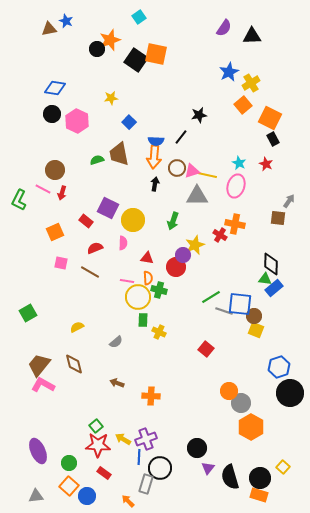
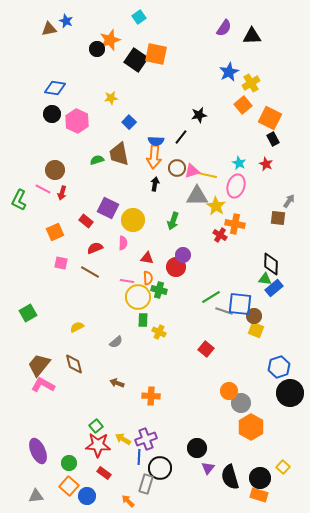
yellow star at (195, 245): moved 21 px right, 39 px up; rotated 18 degrees counterclockwise
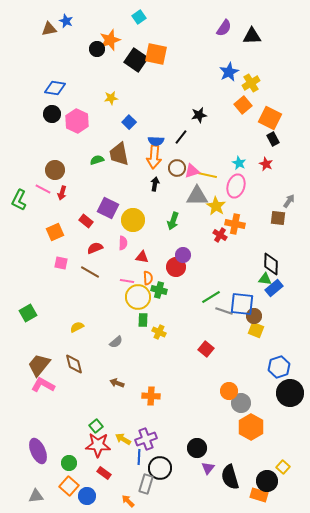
red triangle at (147, 258): moved 5 px left, 1 px up
blue square at (240, 304): moved 2 px right
black circle at (260, 478): moved 7 px right, 3 px down
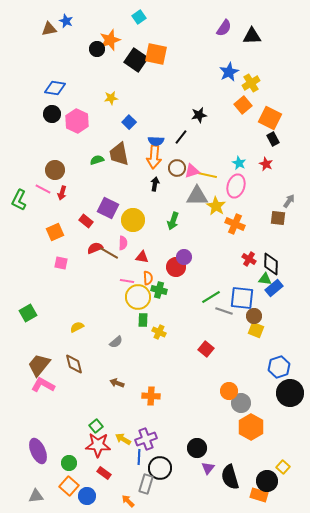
orange cross at (235, 224): rotated 12 degrees clockwise
red cross at (220, 235): moved 29 px right, 24 px down
purple circle at (183, 255): moved 1 px right, 2 px down
brown line at (90, 272): moved 19 px right, 19 px up
blue square at (242, 304): moved 6 px up
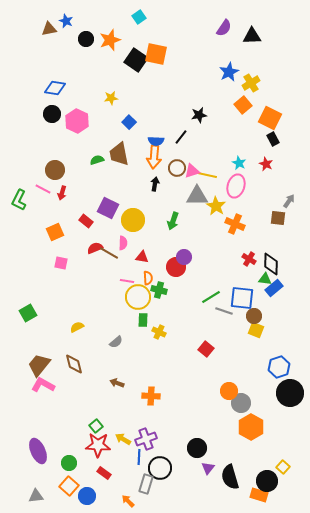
black circle at (97, 49): moved 11 px left, 10 px up
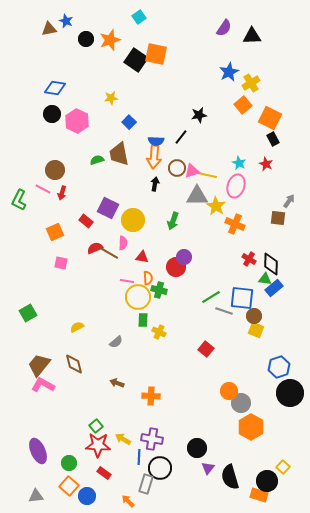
purple cross at (146, 439): moved 6 px right; rotated 30 degrees clockwise
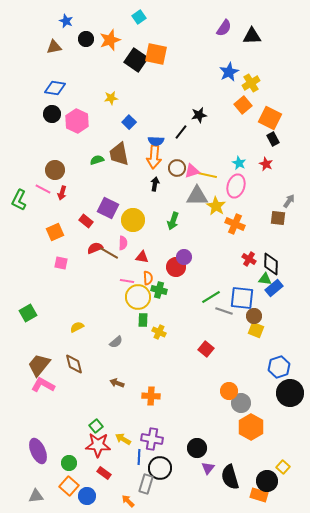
brown triangle at (49, 29): moved 5 px right, 18 px down
black line at (181, 137): moved 5 px up
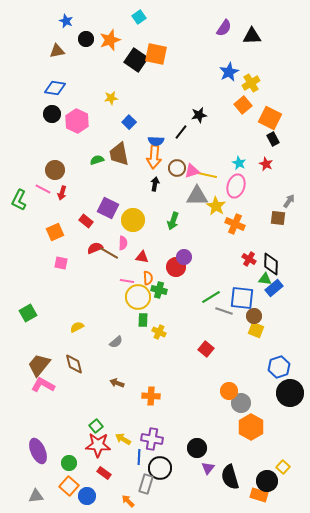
brown triangle at (54, 47): moved 3 px right, 4 px down
